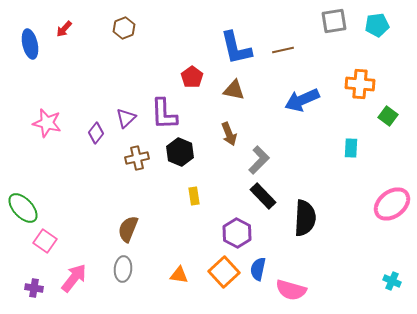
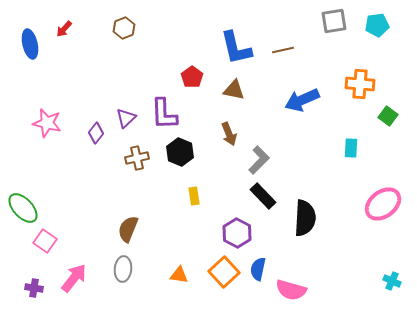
pink ellipse: moved 9 px left
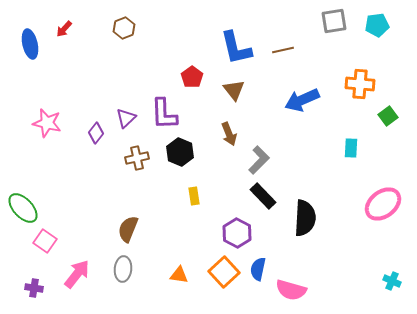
brown triangle: rotated 40 degrees clockwise
green square: rotated 18 degrees clockwise
pink arrow: moved 3 px right, 4 px up
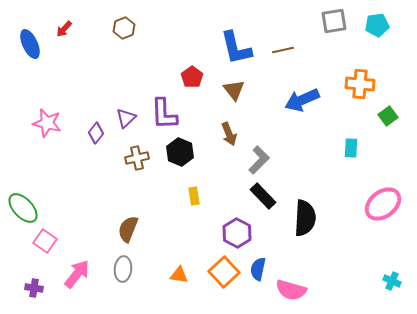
blue ellipse: rotated 12 degrees counterclockwise
